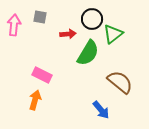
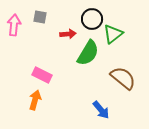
brown semicircle: moved 3 px right, 4 px up
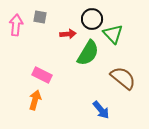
pink arrow: moved 2 px right
green triangle: rotated 35 degrees counterclockwise
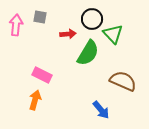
brown semicircle: moved 3 px down; rotated 16 degrees counterclockwise
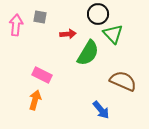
black circle: moved 6 px right, 5 px up
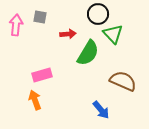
pink rectangle: rotated 42 degrees counterclockwise
orange arrow: rotated 36 degrees counterclockwise
